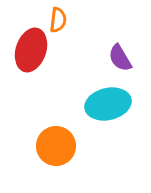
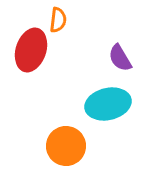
orange circle: moved 10 px right
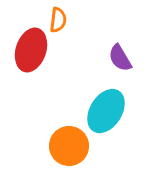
cyan ellipse: moved 2 px left, 7 px down; rotated 45 degrees counterclockwise
orange circle: moved 3 px right
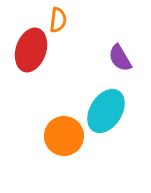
orange circle: moved 5 px left, 10 px up
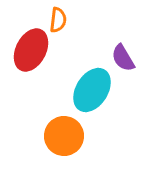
red ellipse: rotated 9 degrees clockwise
purple semicircle: moved 3 px right
cyan ellipse: moved 14 px left, 21 px up
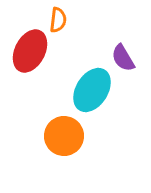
red ellipse: moved 1 px left, 1 px down
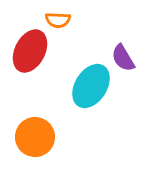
orange semicircle: rotated 85 degrees clockwise
cyan ellipse: moved 1 px left, 4 px up
orange circle: moved 29 px left, 1 px down
